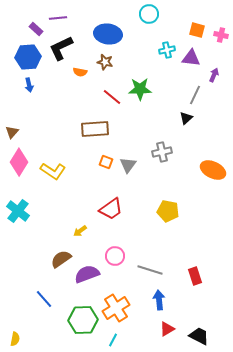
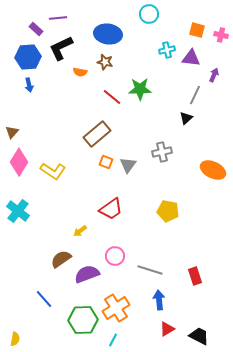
brown rectangle at (95, 129): moved 2 px right, 5 px down; rotated 36 degrees counterclockwise
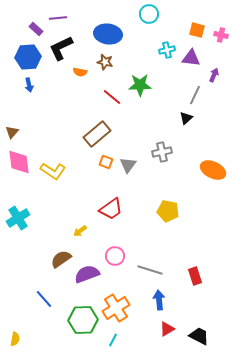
green star at (140, 89): moved 4 px up
pink diamond at (19, 162): rotated 40 degrees counterclockwise
cyan cross at (18, 211): moved 7 px down; rotated 20 degrees clockwise
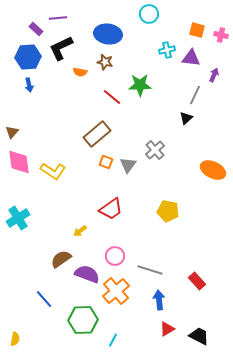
gray cross at (162, 152): moved 7 px left, 2 px up; rotated 30 degrees counterclockwise
purple semicircle at (87, 274): rotated 40 degrees clockwise
red rectangle at (195, 276): moved 2 px right, 5 px down; rotated 24 degrees counterclockwise
orange cross at (116, 308): moved 17 px up; rotated 8 degrees counterclockwise
